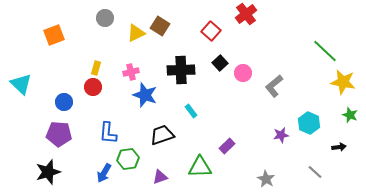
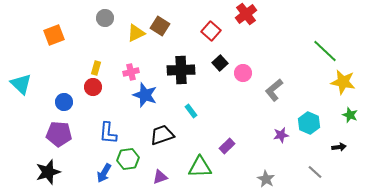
gray L-shape: moved 4 px down
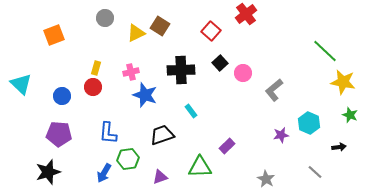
blue circle: moved 2 px left, 6 px up
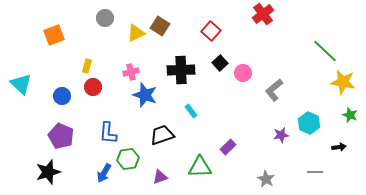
red cross: moved 17 px right
yellow rectangle: moved 9 px left, 2 px up
purple pentagon: moved 2 px right, 2 px down; rotated 20 degrees clockwise
purple rectangle: moved 1 px right, 1 px down
gray line: rotated 42 degrees counterclockwise
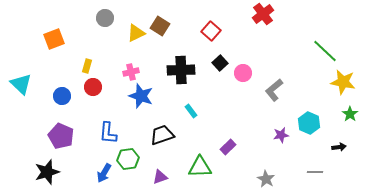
orange square: moved 4 px down
blue star: moved 4 px left, 1 px down
green star: moved 1 px up; rotated 14 degrees clockwise
black star: moved 1 px left
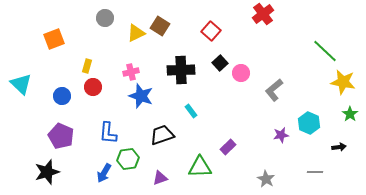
pink circle: moved 2 px left
purple triangle: moved 1 px down
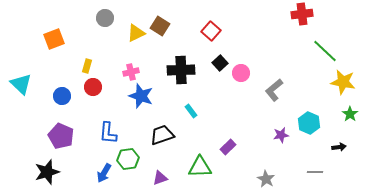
red cross: moved 39 px right; rotated 30 degrees clockwise
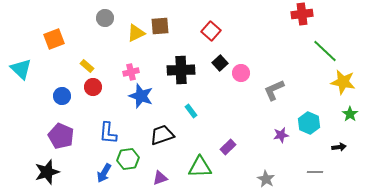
brown square: rotated 36 degrees counterclockwise
yellow rectangle: rotated 64 degrees counterclockwise
cyan triangle: moved 15 px up
gray L-shape: rotated 15 degrees clockwise
